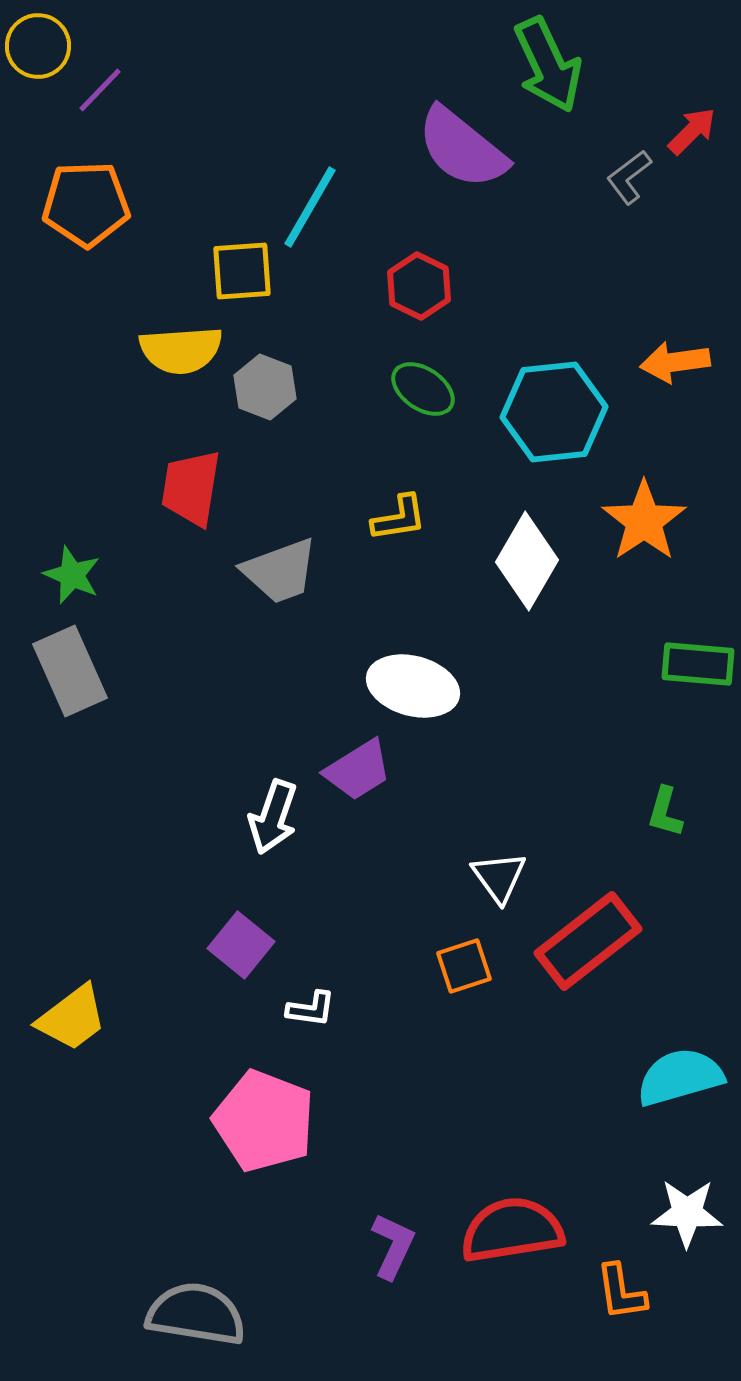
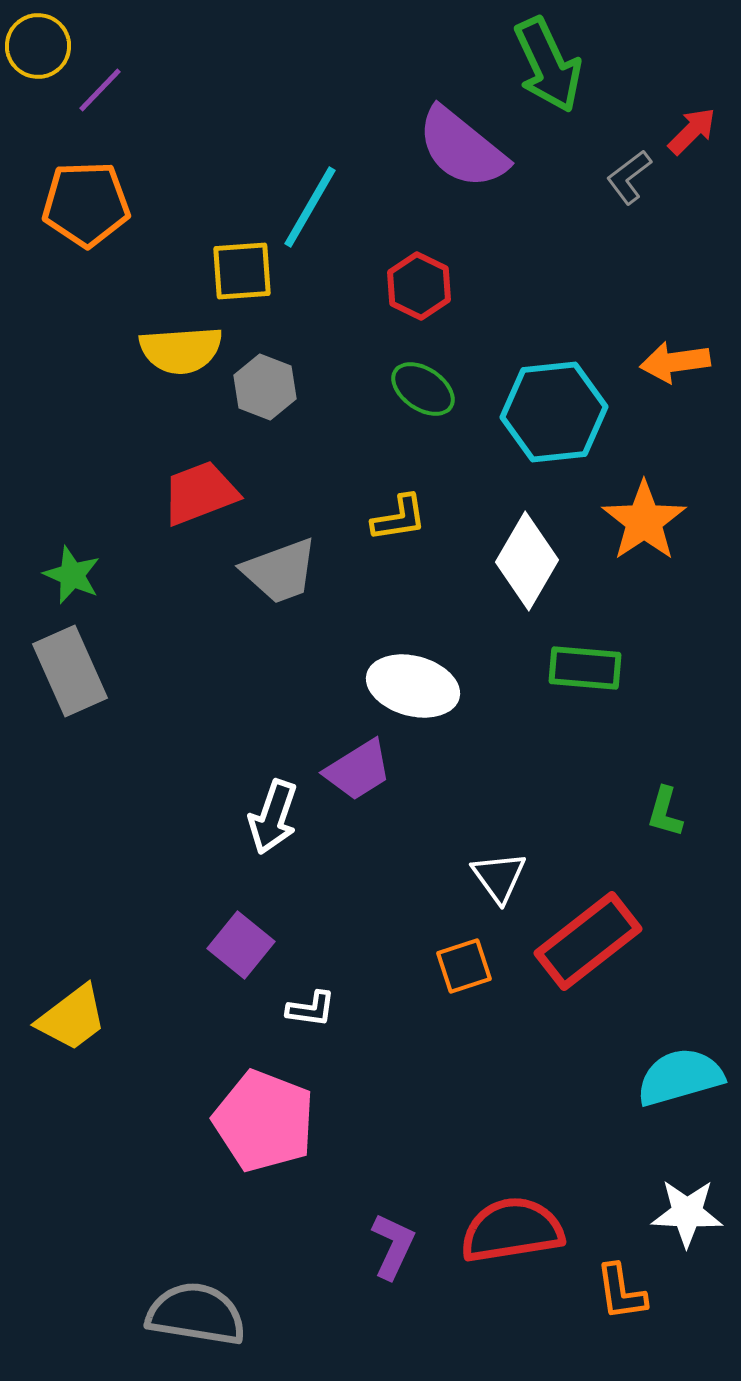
red trapezoid: moved 9 px right, 5 px down; rotated 60 degrees clockwise
green rectangle: moved 113 px left, 4 px down
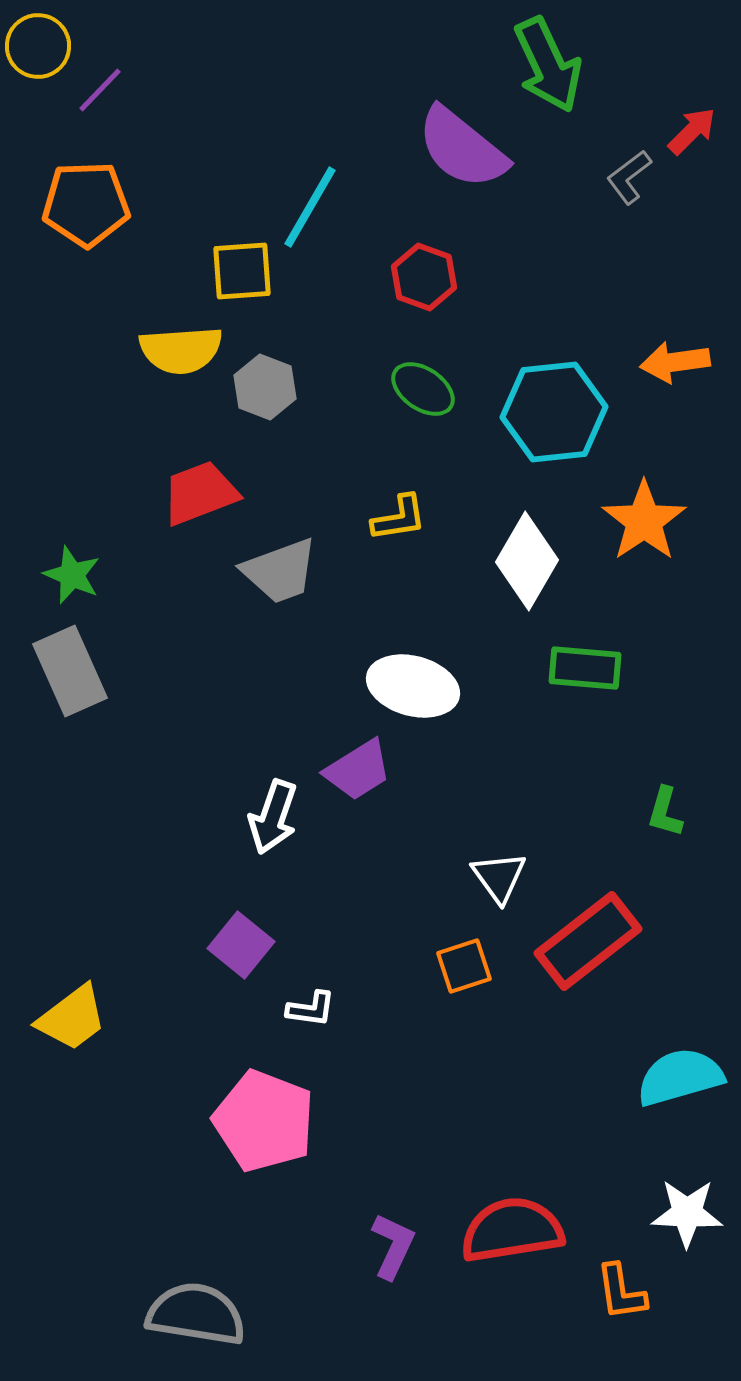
red hexagon: moved 5 px right, 9 px up; rotated 6 degrees counterclockwise
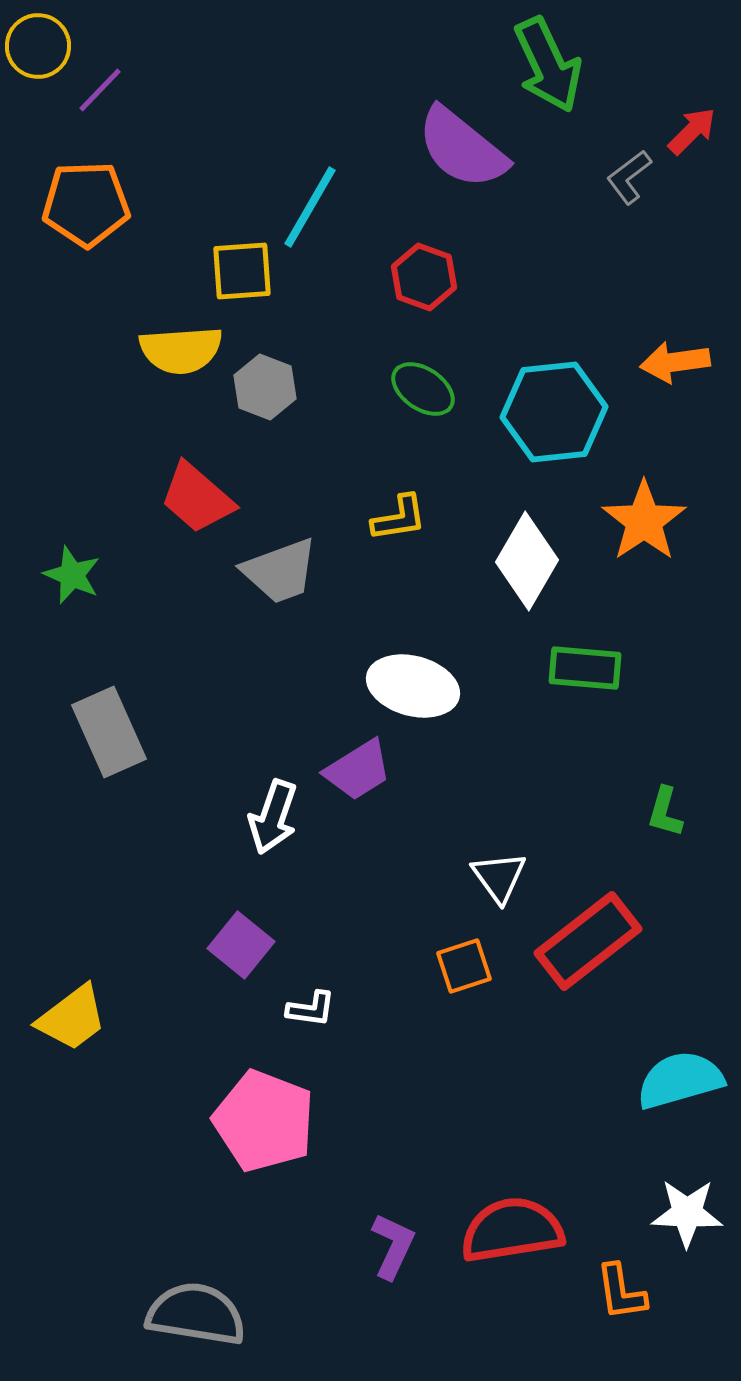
red trapezoid: moved 3 px left, 5 px down; rotated 118 degrees counterclockwise
gray rectangle: moved 39 px right, 61 px down
cyan semicircle: moved 3 px down
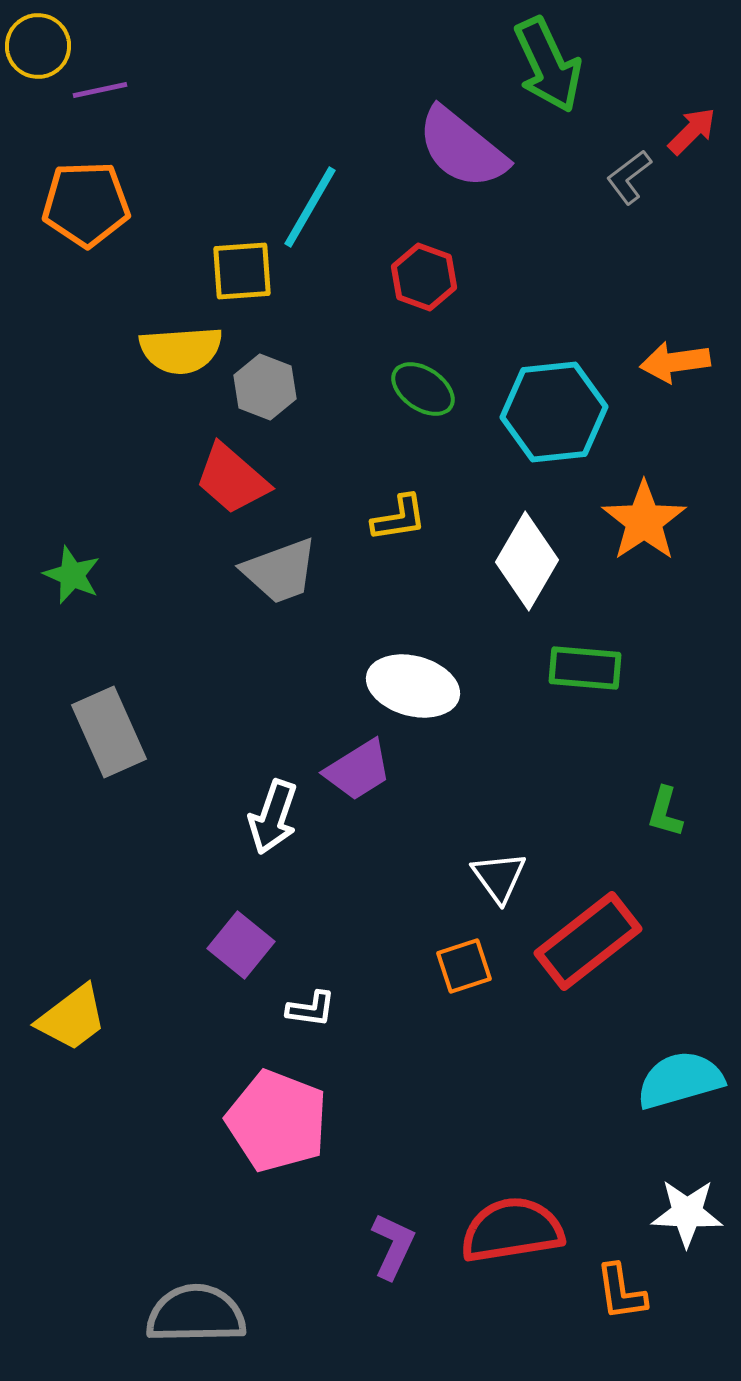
purple line: rotated 34 degrees clockwise
red trapezoid: moved 35 px right, 19 px up
pink pentagon: moved 13 px right
gray semicircle: rotated 10 degrees counterclockwise
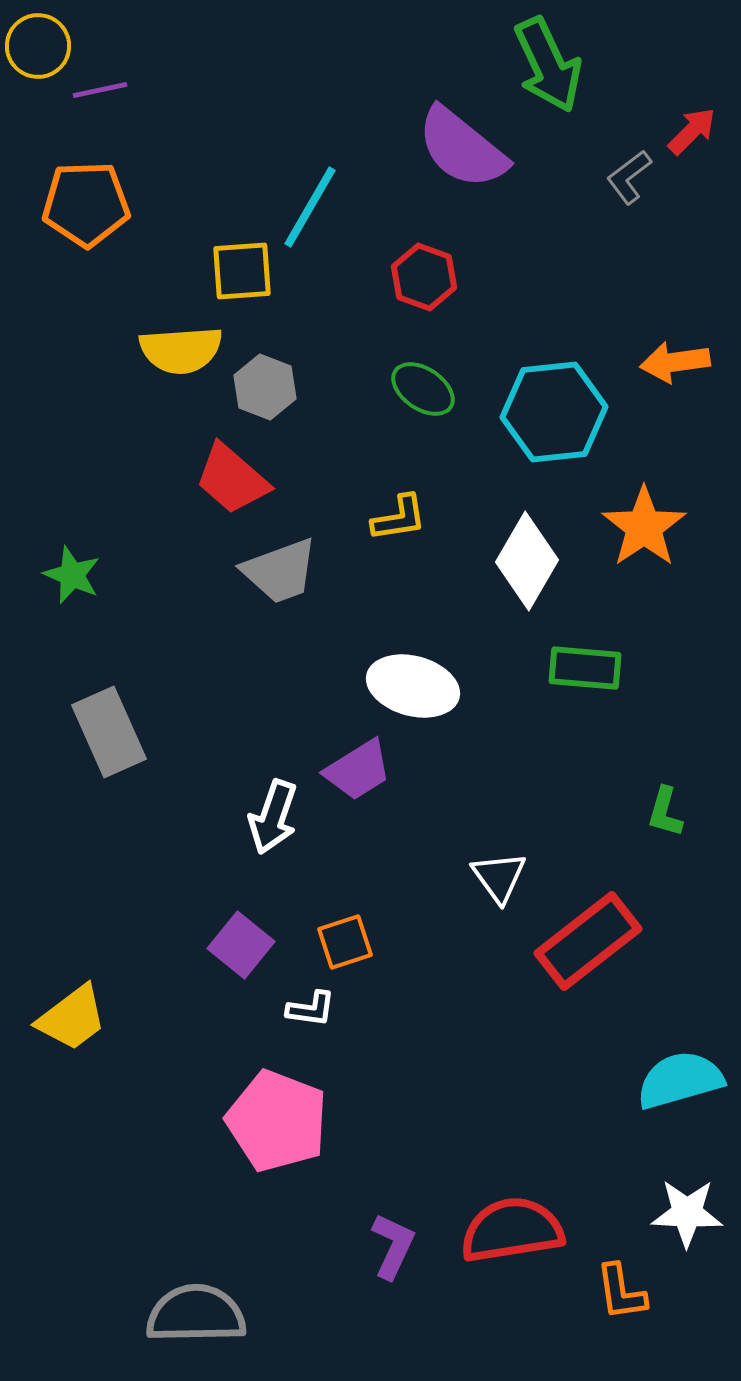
orange star: moved 6 px down
orange square: moved 119 px left, 24 px up
